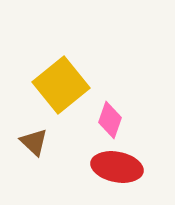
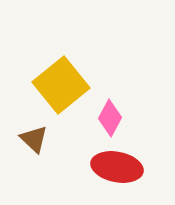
pink diamond: moved 2 px up; rotated 9 degrees clockwise
brown triangle: moved 3 px up
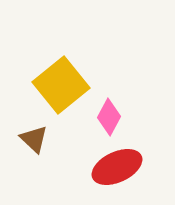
pink diamond: moved 1 px left, 1 px up
red ellipse: rotated 36 degrees counterclockwise
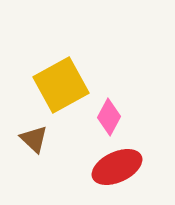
yellow square: rotated 10 degrees clockwise
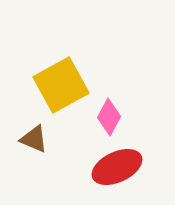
brown triangle: rotated 20 degrees counterclockwise
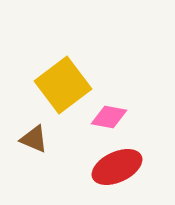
yellow square: moved 2 px right; rotated 8 degrees counterclockwise
pink diamond: rotated 72 degrees clockwise
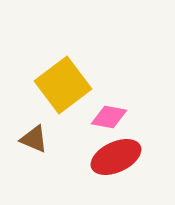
red ellipse: moved 1 px left, 10 px up
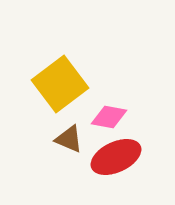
yellow square: moved 3 px left, 1 px up
brown triangle: moved 35 px right
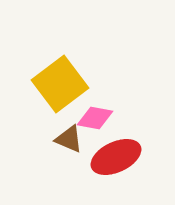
pink diamond: moved 14 px left, 1 px down
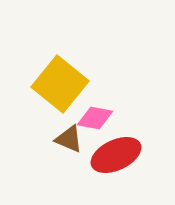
yellow square: rotated 14 degrees counterclockwise
red ellipse: moved 2 px up
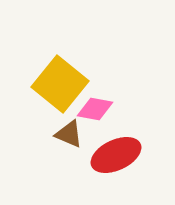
pink diamond: moved 9 px up
brown triangle: moved 5 px up
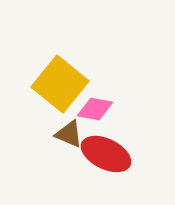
red ellipse: moved 10 px left, 1 px up; rotated 51 degrees clockwise
